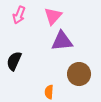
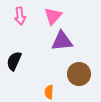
pink arrow: moved 1 px right, 1 px down; rotated 30 degrees counterclockwise
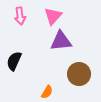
purple triangle: moved 1 px left
orange semicircle: moved 2 px left; rotated 152 degrees counterclockwise
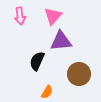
black semicircle: moved 23 px right
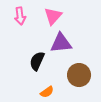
purple triangle: moved 2 px down
brown circle: moved 1 px down
orange semicircle: rotated 24 degrees clockwise
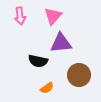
black semicircle: moved 1 px right; rotated 102 degrees counterclockwise
orange semicircle: moved 4 px up
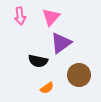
pink triangle: moved 2 px left, 1 px down
purple triangle: rotated 30 degrees counterclockwise
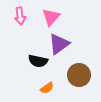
purple triangle: moved 2 px left, 1 px down
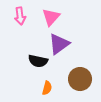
brown circle: moved 1 px right, 4 px down
orange semicircle: rotated 40 degrees counterclockwise
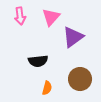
purple triangle: moved 14 px right, 7 px up
black semicircle: rotated 18 degrees counterclockwise
